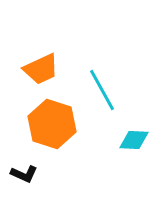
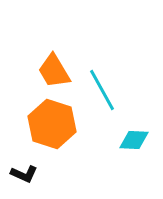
orange trapezoid: moved 13 px right, 2 px down; rotated 84 degrees clockwise
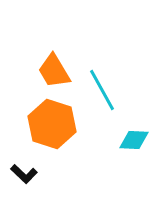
black L-shape: rotated 20 degrees clockwise
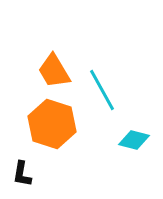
cyan diamond: rotated 12 degrees clockwise
black L-shape: moved 2 px left; rotated 56 degrees clockwise
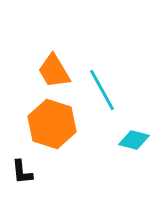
black L-shape: moved 2 px up; rotated 16 degrees counterclockwise
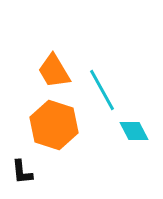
orange hexagon: moved 2 px right, 1 px down
cyan diamond: moved 9 px up; rotated 48 degrees clockwise
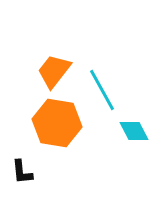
orange trapezoid: rotated 69 degrees clockwise
orange hexagon: moved 3 px right, 2 px up; rotated 9 degrees counterclockwise
